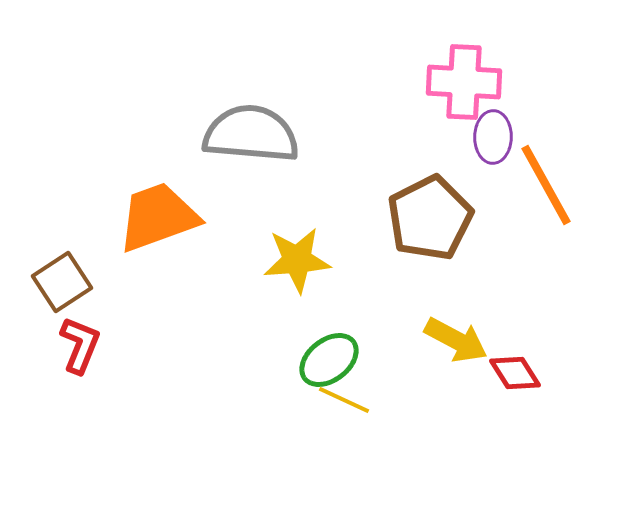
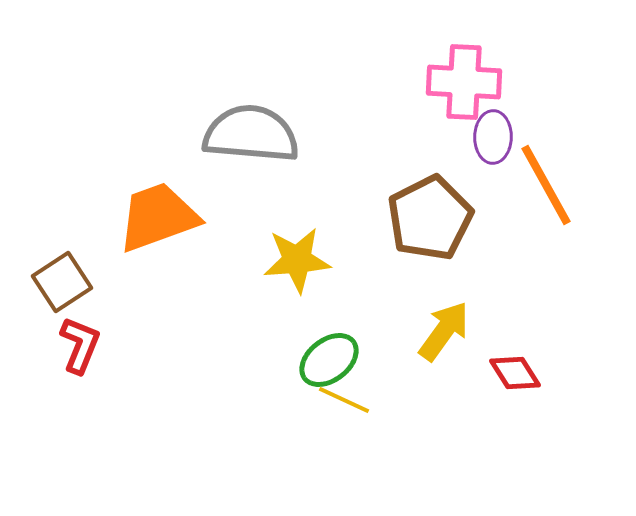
yellow arrow: moved 12 px left, 9 px up; rotated 82 degrees counterclockwise
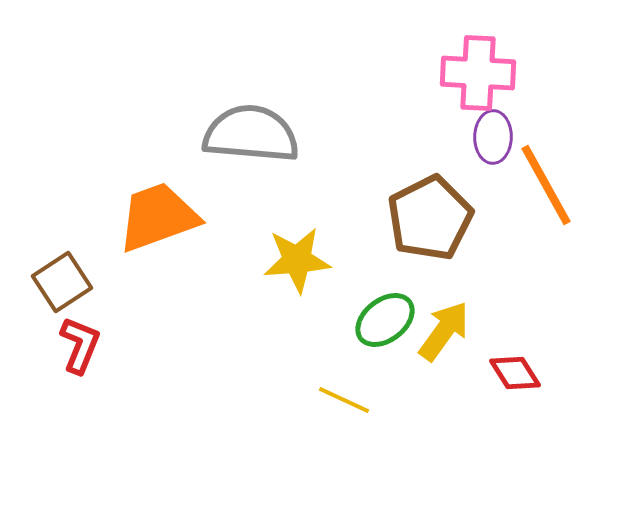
pink cross: moved 14 px right, 9 px up
green ellipse: moved 56 px right, 40 px up
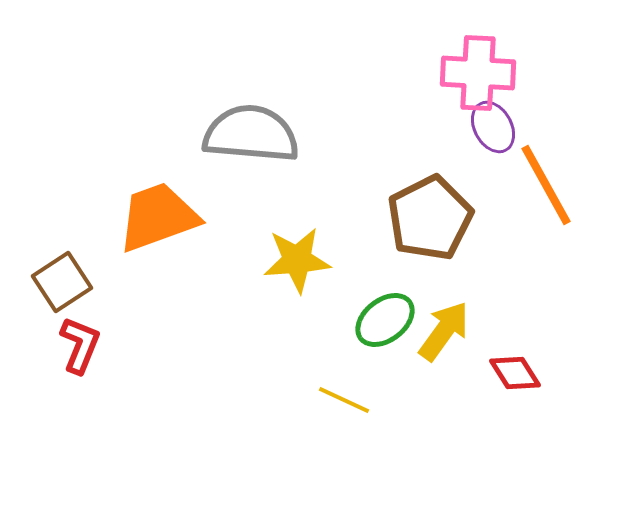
purple ellipse: moved 10 px up; rotated 30 degrees counterclockwise
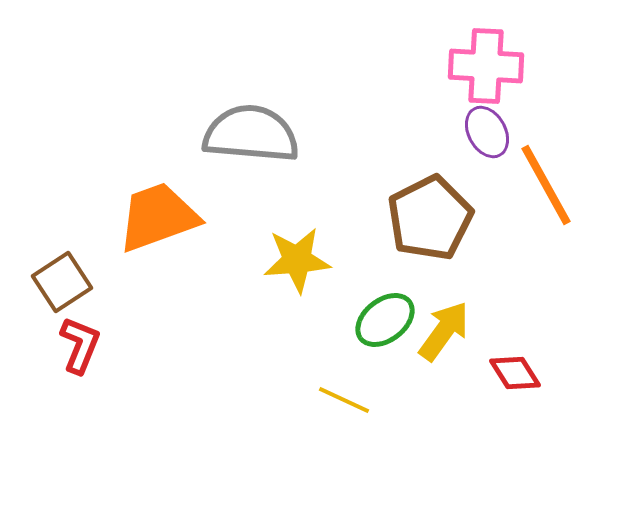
pink cross: moved 8 px right, 7 px up
purple ellipse: moved 6 px left, 5 px down
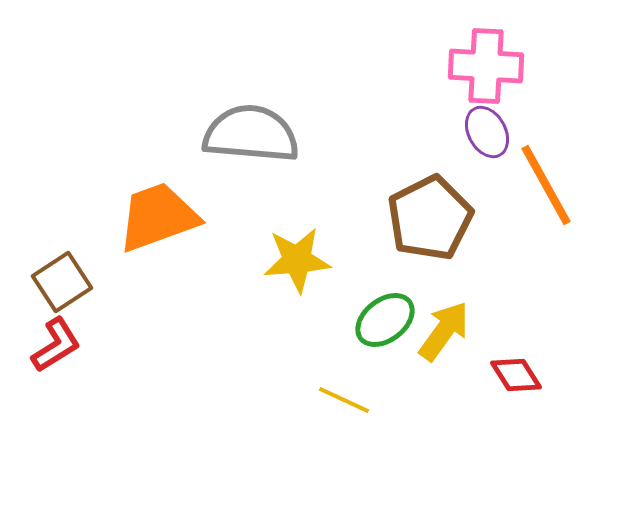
red L-shape: moved 24 px left; rotated 36 degrees clockwise
red diamond: moved 1 px right, 2 px down
